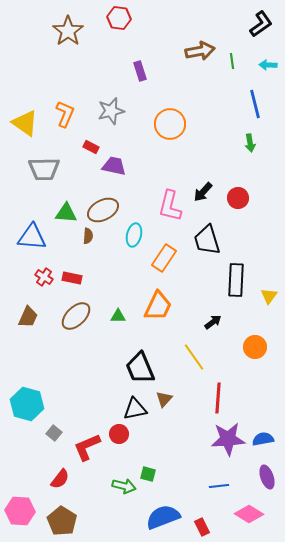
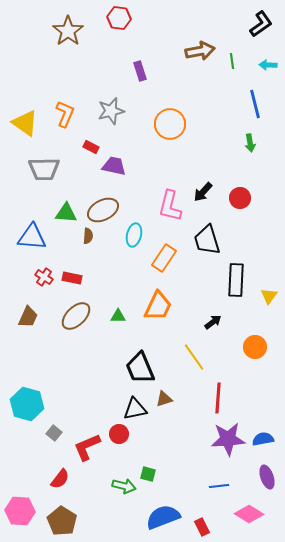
red circle at (238, 198): moved 2 px right
brown triangle at (164, 399): rotated 30 degrees clockwise
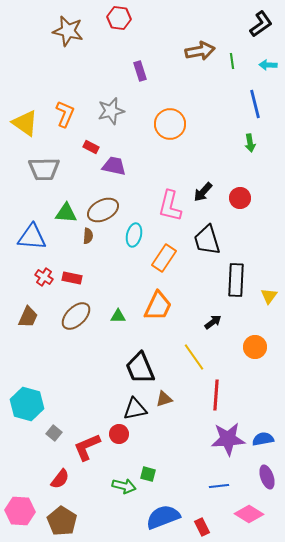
brown star at (68, 31): rotated 24 degrees counterclockwise
red line at (218, 398): moved 2 px left, 3 px up
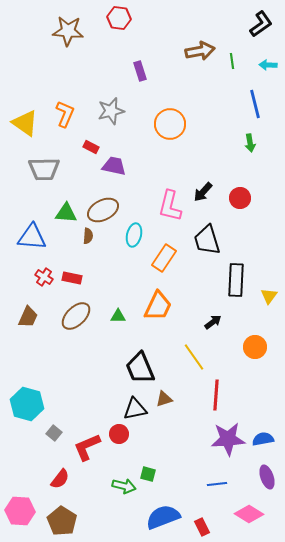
brown star at (68, 31): rotated 8 degrees counterclockwise
blue line at (219, 486): moved 2 px left, 2 px up
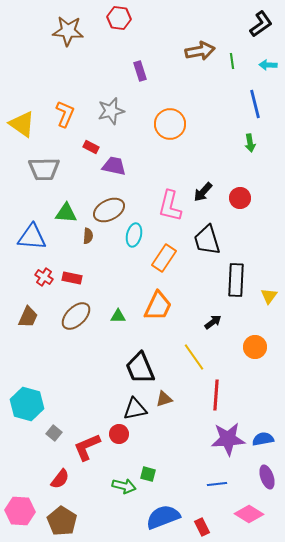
yellow triangle at (25, 123): moved 3 px left, 1 px down
brown ellipse at (103, 210): moved 6 px right
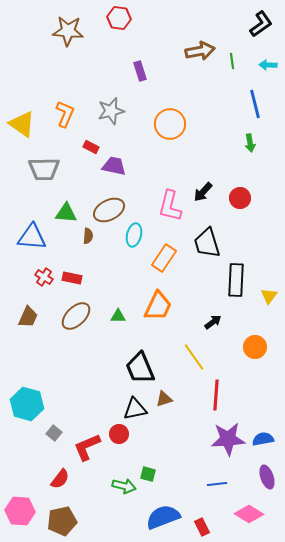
black trapezoid at (207, 240): moved 3 px down
brown pentagon at (62, 521): rotated 28 degrees clockwise
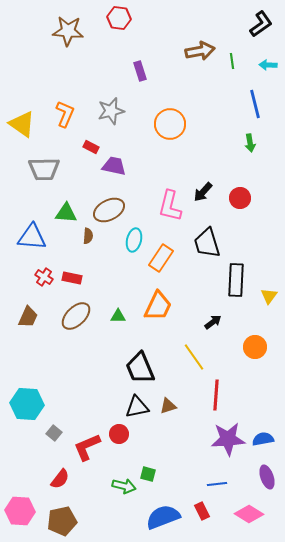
cyan ellipse at (134, 235): moved 5 px down
orange rectangle at (164, 258): moved 3 px left
brown triangle at (164, 399): moved 4 px right, 7 px down
cyan hexagon at (27, 404): rotated 12 degrees counterclockwise
black triangle at (135, 409): moved 2 px right, 2 px up
red rectangle at (202, 527): moved 16 px up
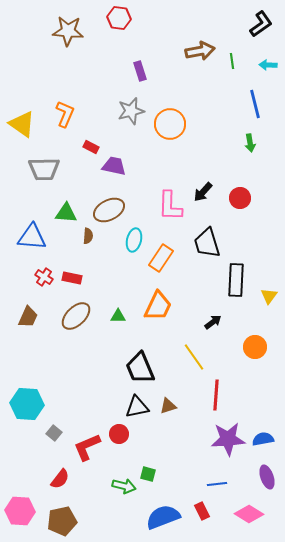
gray star at (111, 111): moved 20 px right
pink L-shape at (170, 206): rotated 12 degrees counterclockwise
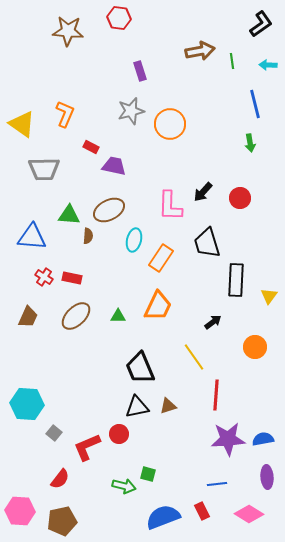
green triangle at (66, 213): moved 3 px right, 2 px down
purple ellipse at (267, 477): rotated 15 degrees clockwise
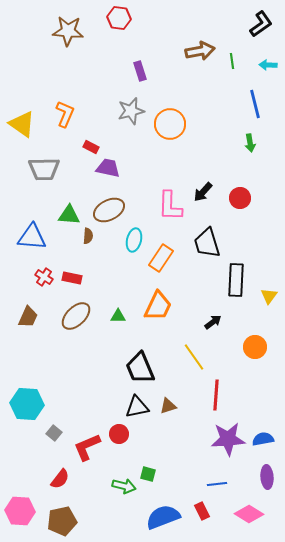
purple trapezoid at (114, 166): moved 6 px left, 2 px down
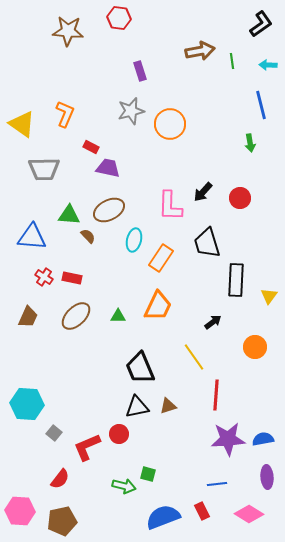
blue line at (255, 104): moved 6 px right, 1 px down
brown semicircle at (88, 236): rotated 49 degrees counterclockwise
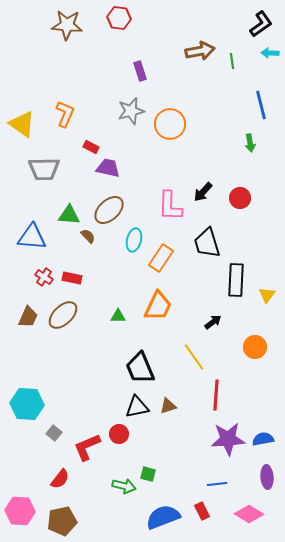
brown star at (68, 31): moved 1 px left, 6 px up
cyan arrow at (268, 65): moved 2 px right, 12 px up
brown ellipse at (109, 210): rotated 16 degrees counterclockwise
yellow triangle at (269, 296): moved 2 px left, 1 px up
brown ellipse at (76, 316): moved 13 px left, 1 px up
